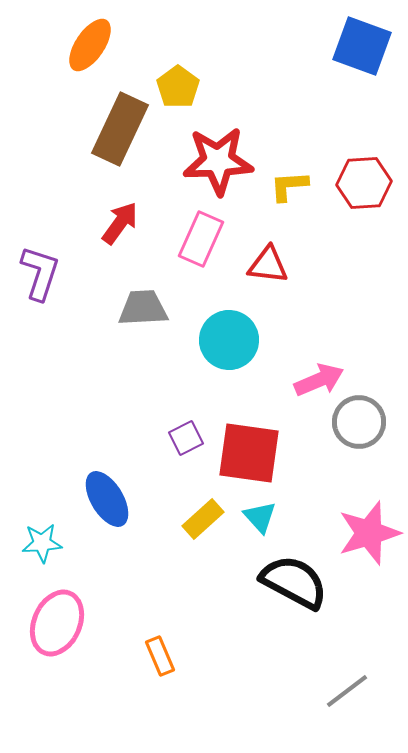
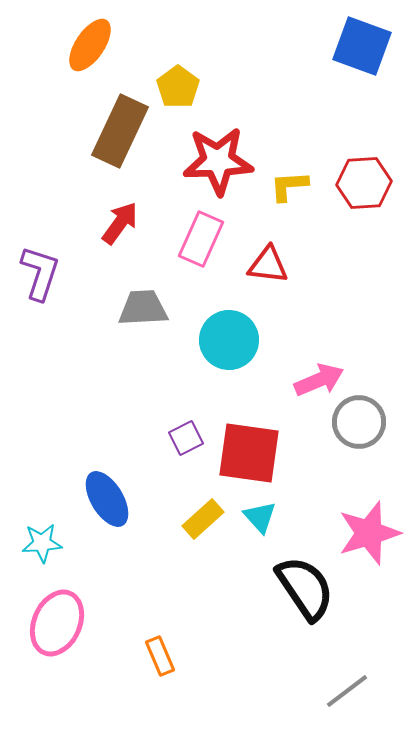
brown rectangle: moved 2 px down
black semicircle: moved 11 px right, 6 px down; rotated 28 degrees clockwise
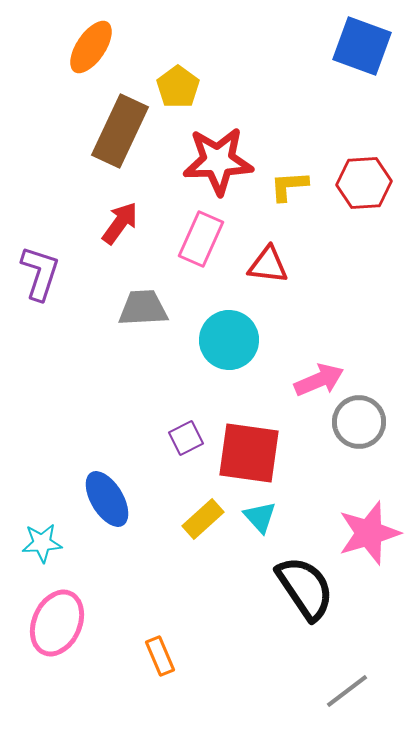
orange ellipse: moved 1 px right, 2 px down
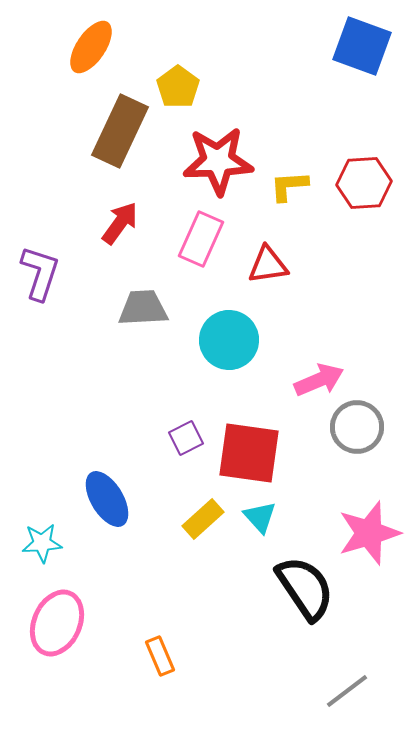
red triangle: rotated 15 degrees counterclockwise
gray circle: moved 2 px left, 5 px down
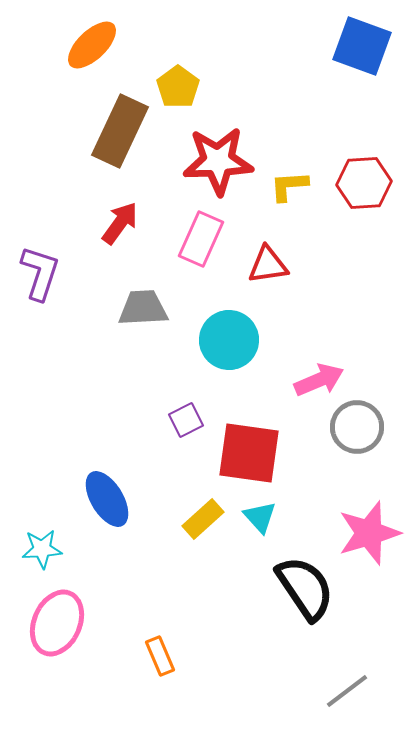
orange ellipse: moved 1 px right, 2 px up; rotated 12 degrees clockwise
purple square: moved 18 px up
cyan star: moved 6 px down
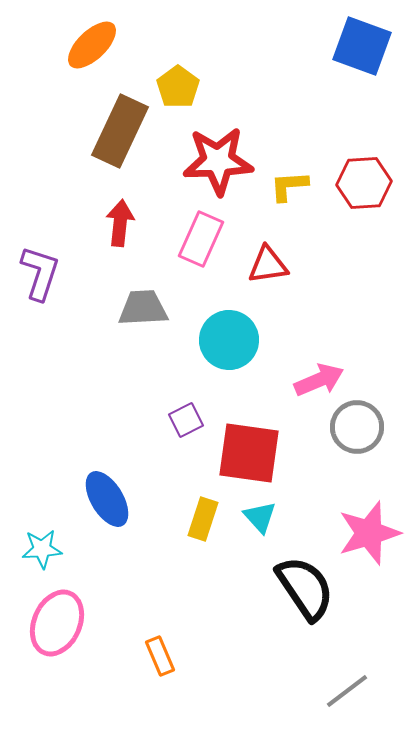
red arrow: rotated 30 degrees counterclockwise
yellow rectangle: rotated 30 degrees counterclockwise
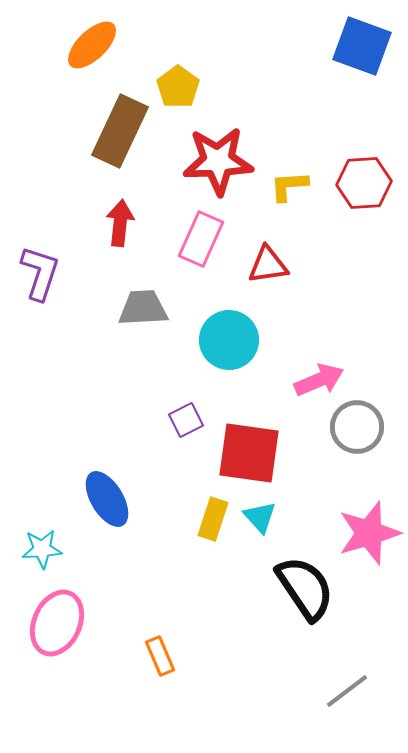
yellow rectangle: moved 10 px right
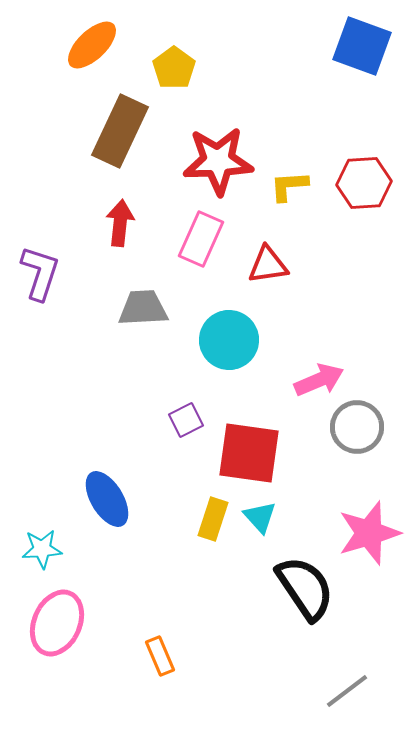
yellow pentagon: moved 4 px left, 19 px up
